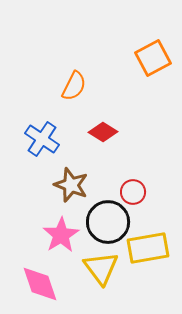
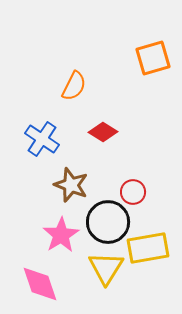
orange square: rotated 12 degrees clockwise
yellow triangle: moved 5 px right; rotated 9 degrees clockwise
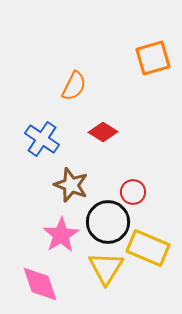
yellow rectangle: rotated 33 degrees clockwise
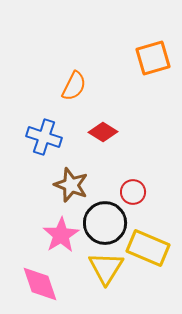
blue cross: moved 2 px right, 2 px up; rotated 16 degrees counterclockwise
black circle: moved 3 px left, 1 px down
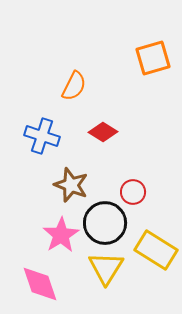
blue cross: moved 2 px left, 1 px up
yellow rectangle: moved 8 px right, 2 px down; rotated 9 degrees clockwise
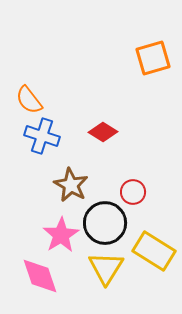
orange semicircle: moved 45 px left, 14 px down; rotated 116 degrees clockwise
brown star: rotated 8 degrees clockwise
yellow rectangle: moved 2 px left, 1 px down
pink diamond: moved 8 px up
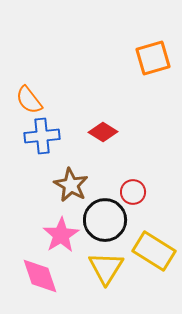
blue cross: rotated 24 degrees counterclockwise
black circle: moved 3 px up
